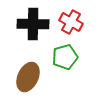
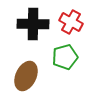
brown ellipse: moved 2 px left, 1 px up
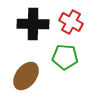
green pentagon: rotated 20 degrees clockwise
brown ellipse: rotated 12 degrees clockwise
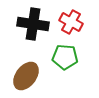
black cross: rotated 8 degrees clockwise
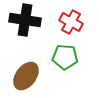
black cross: moved 8 px left, 4 px up
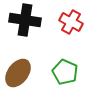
green pentagon: moved 15 px down; rotated 20 degrees clockwise
brown ellipse: moved 8 px left, 3 px up
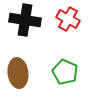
red cross: moved 3 px left, 3 px up
brown ellipse: rotated 44 degrees counterclockwise
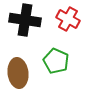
green pentagon: moved 9 px left, 11 px up
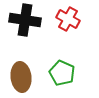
green pentagon: moved 6 px right, 12 px down
brown ellipse: moved 3 px right, 4 px down
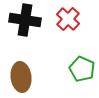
red cross: rotated 15 degrees clockwise
green pentagon: moved 20 px right, 4 px up
